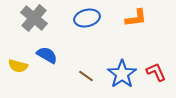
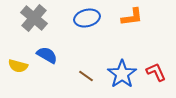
orange L-shape: moved 4 px left, 1 px up
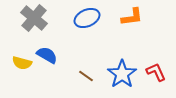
blue ellipse: rotated 10 degrees counterclockwise
yellow semicircle: moved 4 px right, 3 px up
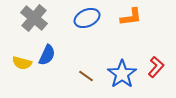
orange L-shape: moved 1 px left
blue semicircle: rotated 85 degrees clockwise
red L-shape: moved 5 px up; rotated 65 degrees clockwise
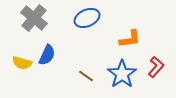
orange L-shape: moved 1 px left, 22 px down
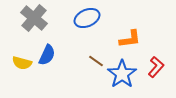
brown line: moved 10 px right, 15 px up
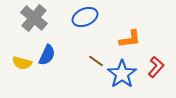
blue ellipse: moved 2 px left, 1 px up
